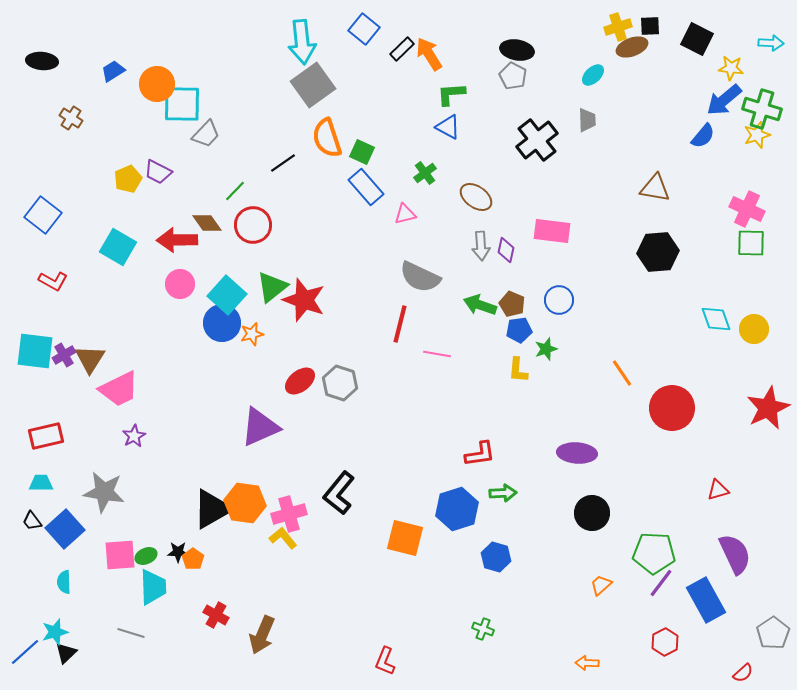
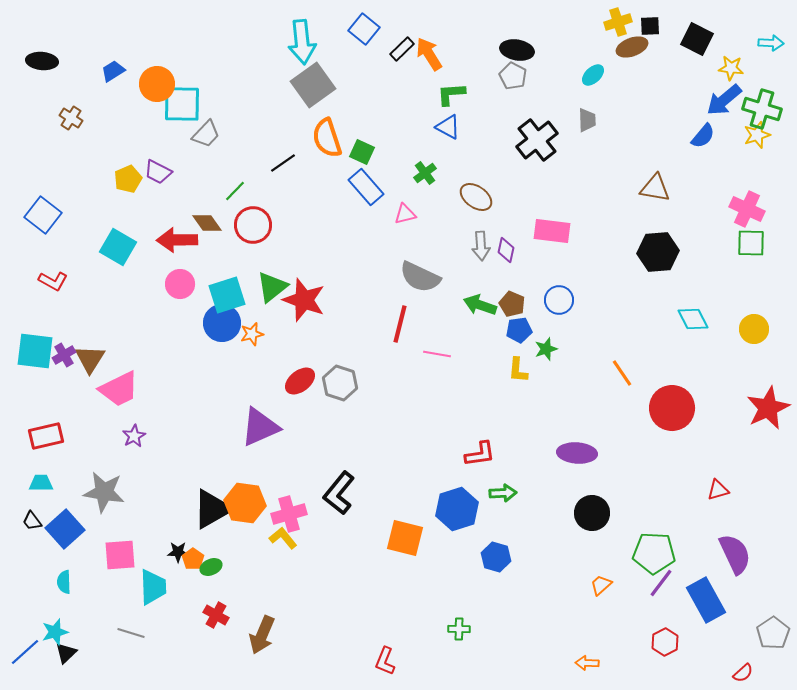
yellow cross at (618, 27): moved 5 px up
cyan square at (227, 295): rotated 30 degrees clockwise
cyan diamond at (716, 319): moved 23 px left; rotated 8 degrees counterclockwise
green ellipse at (146, 556): moved 65 px right, 11 px down
green cross at (483, 629): moved 24 px left; rotated 20 degrees counterclockwise
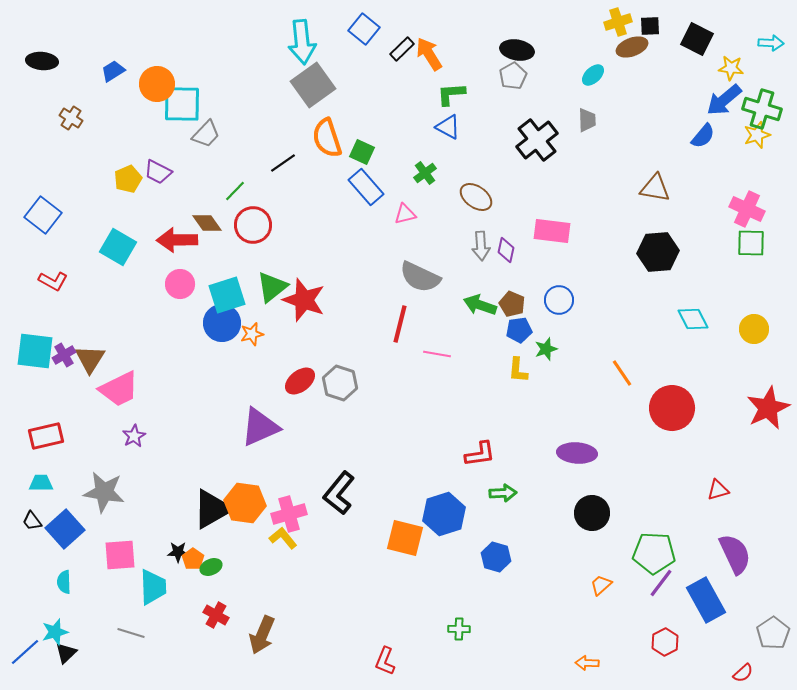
gray pentagon at (513, 76): rotated 16 degrees clockwise
blue hexagon at (457, 509): moved 13 px left, 5 px down
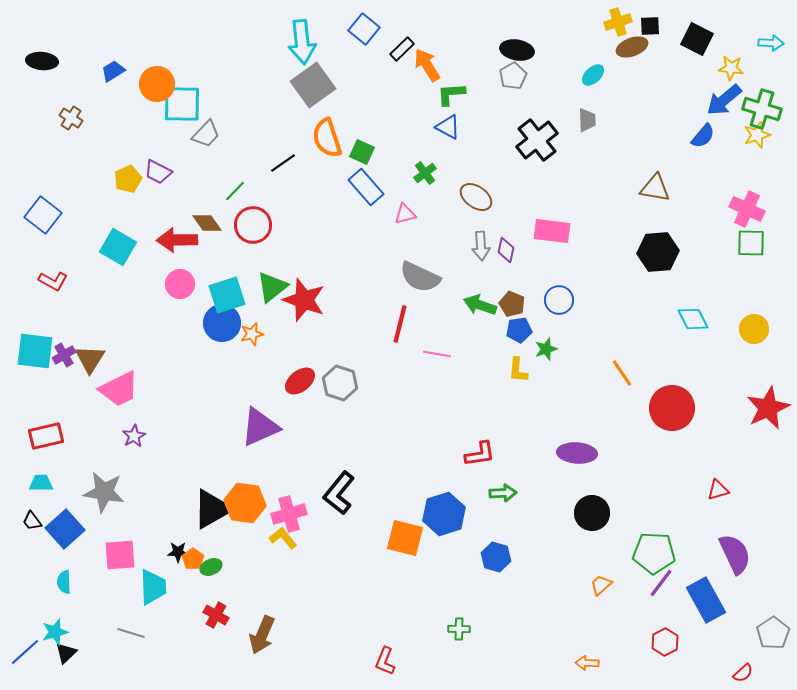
orange arrow at (429, 54): moved 2 px left, 11 px down
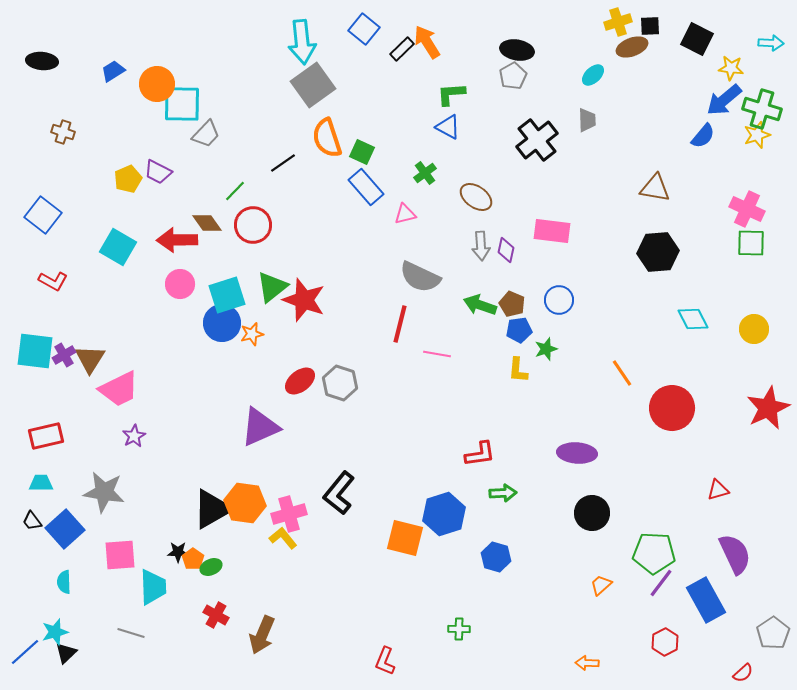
orange arrow at (427, 65): moved 23 px up
brown cross at (71, 118): moved 8 px left, 14 px down; rotated 15 degrees counterclockwise
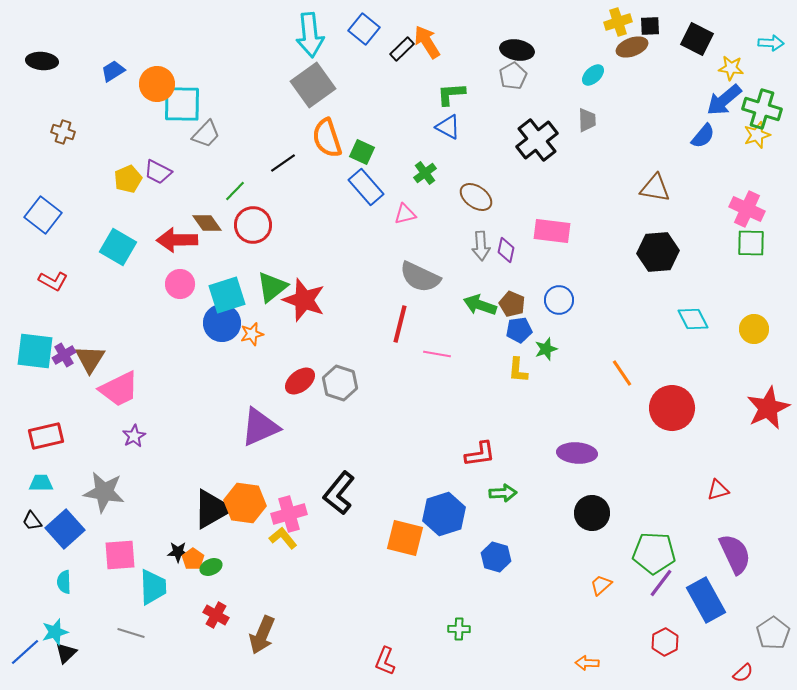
cyan arrow at (302, 42): moved 8 px right, 7 px up
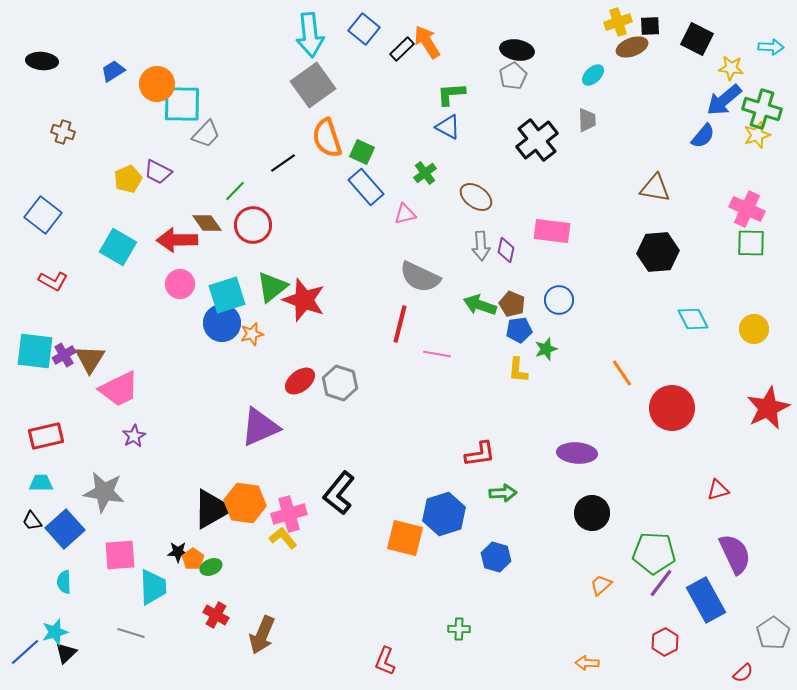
cyan arrow at (771, 43): moved 4 px down
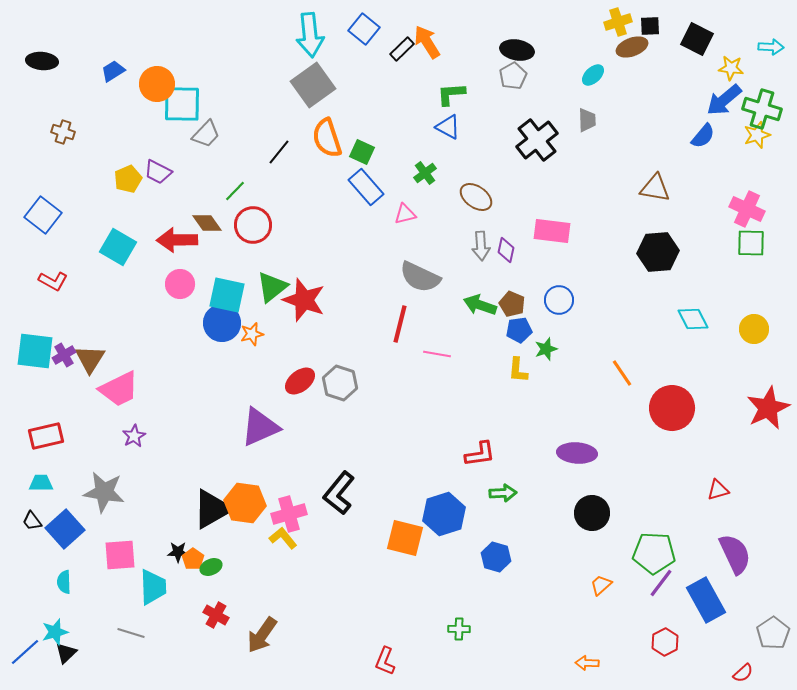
black line at (283, 163): moved 4 px left, 11 px up; rotated 16 degrees counterclockwise
cyan square at (227, 295): rotated 30 degrees clockwise
brown arrow at (262, 635): rotated 12 degrees clockwise
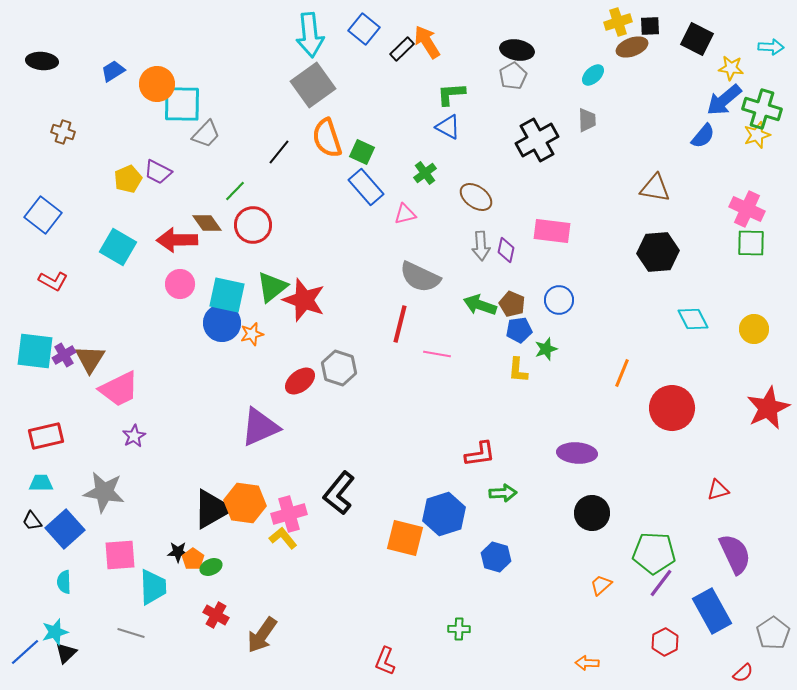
black cross at (537, 140): rotated 9 degrees clockwise
orange line at (622, 373): rotated 56 degrees clockwise
gray hexagon at (340, 383): moved 1 px left, 15 px up
blue rectangle at (706, 600): moved 6 px right, 11 px down
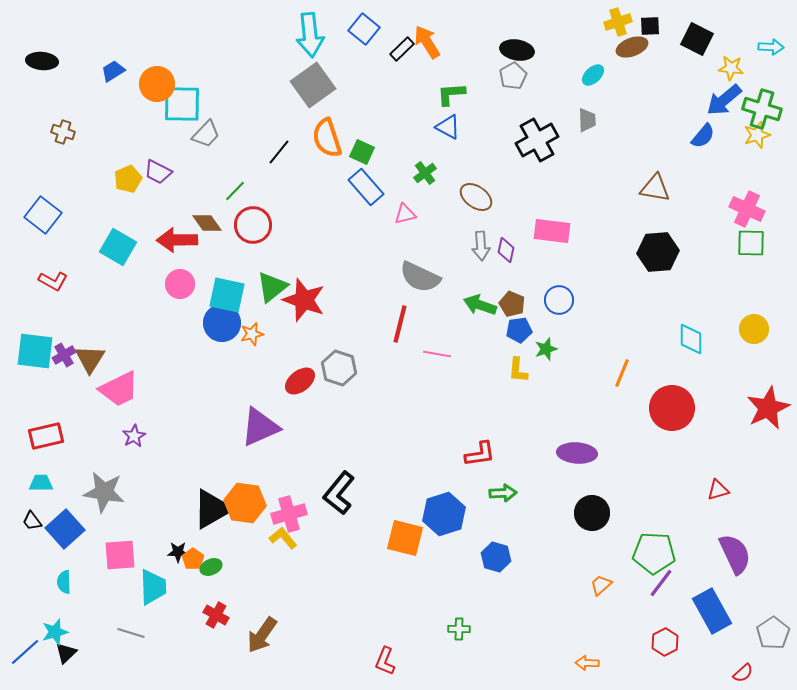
cyan diamond at (693, 319): moved 2 px left, 20 px down; rotated 28 degrees clockwise
